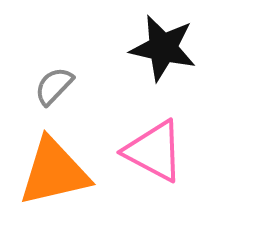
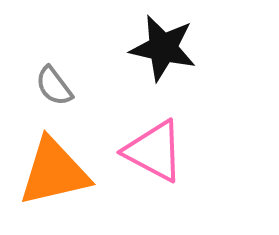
gray semicircle: rotated 81 degrees counterclockwise
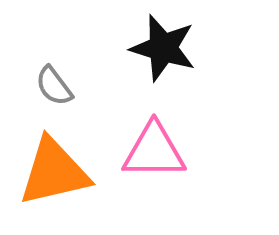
black star: rotated 4 degrees clockwise
pink triangle: rotated 28 degrees counterclockwise
